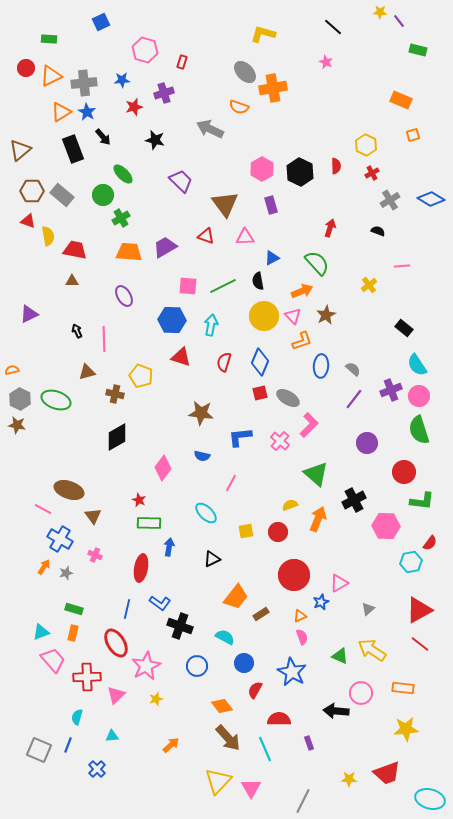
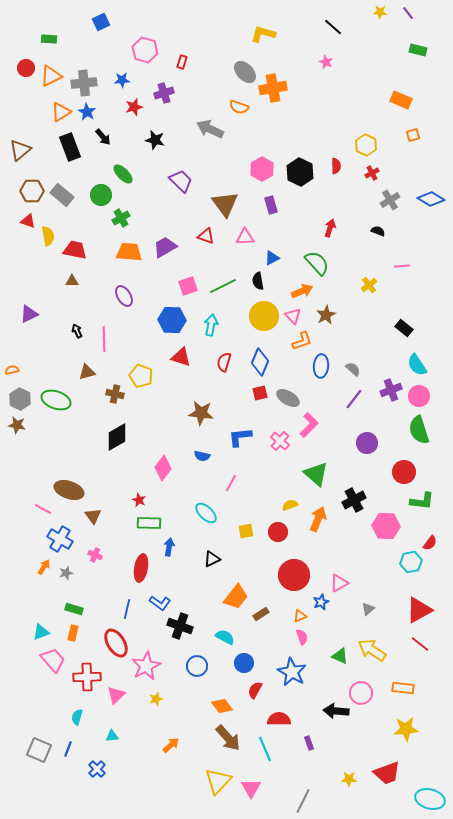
purple line at (399, 21): moved 9 px right, 8 px up
black rectangle at (73, 149): moved 3 px left, 2 px up
green circle at (103, 195): moved 2 px left
pink square at (188, 286): rotated 24 degrees counterclockwise
blue line at (68, 745): moved 4 px down
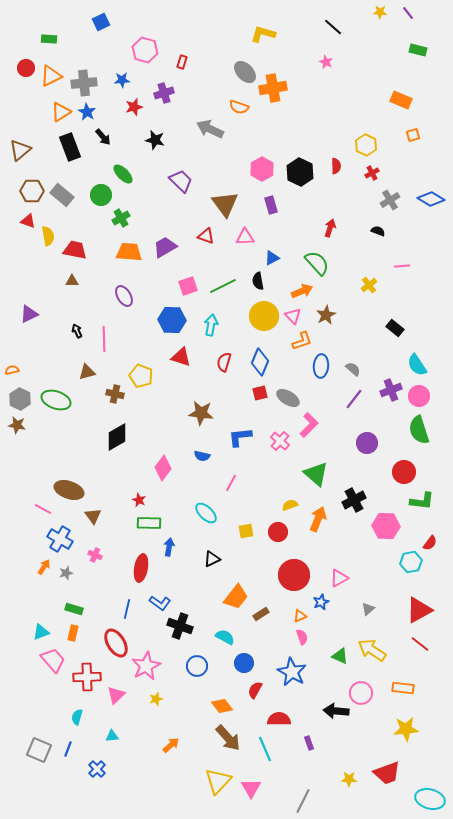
black rectangle at (404, 328): moved 9 px left
pink triangle at (339, 583): moved 5 px up
